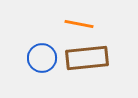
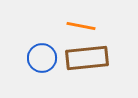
orange line: moved 2 px right, 2 px down
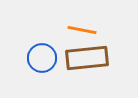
orange line: moved 1 px right, 4 px down
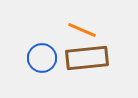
orange line: rotated 12 degrees clockwise
